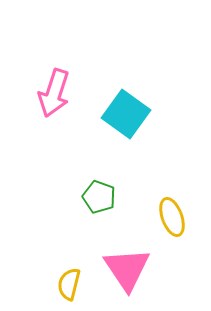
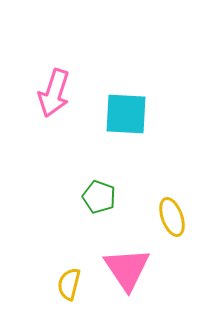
cyan square: rotated 33 degrees counterclockwise
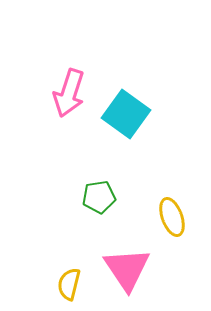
pink arrow: moved 15 px right
cyan square: rotated 33 degrees clockwise
green pentagon: rotated 28 degrees counterclockwise
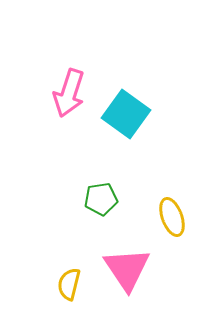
green pentagon: moved 2 px right, 2 px down
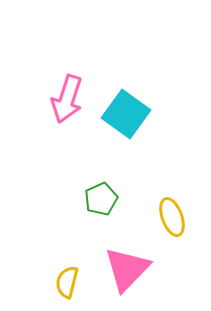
pink arrow: moved 2 px left, 6 px down
green pentagon: rotated 16 degrees counterclockwise
pink triangle: rotated 18 degrees clockwise
yellow semicircle: moved 2 px left, 2 px up
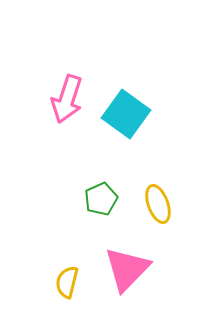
yellow ellipse: moved 14 px left, 13 px up
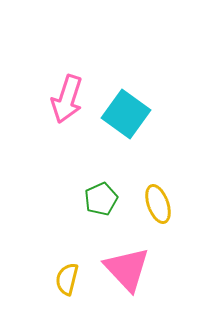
pink triangle: rotated 27 degrees counterclockwise
yellow semicircle: moved 3 px up
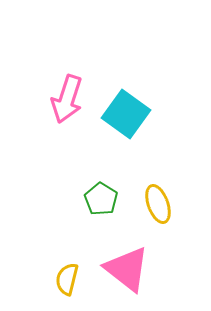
green pentagon: rotated 16 degrees counterclockwise
pink triangle: rotated 9 degrees counterclockwise
